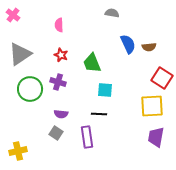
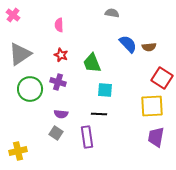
blue semicircle: rotated 18 degrees counterclockwise
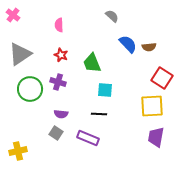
gray semicircle: moved 3 px down; rotated 32 degrees clockwise
purple rectangle: moved 1 px right, 1 px down; rotated 60 degrees counterclockwise
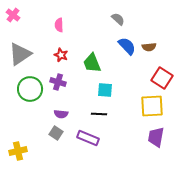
gray semicircle: moved 6 px right, 3 px down
blue semicircle: moved 1 px left, 2 px down
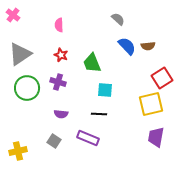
brown semicircle: moved 1 px left, 1 px up
red square: rotated 25 degrees clockwise
green circle: moved 3 px left, 1 px up
yellow square: moved 1 px left, 2 px up; rotated 10 degrees counterclockwise
gray square: moved 2 px left, 8 px down
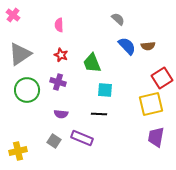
green circle: moved 2 px down
purple rectangle: moved 6 px left
